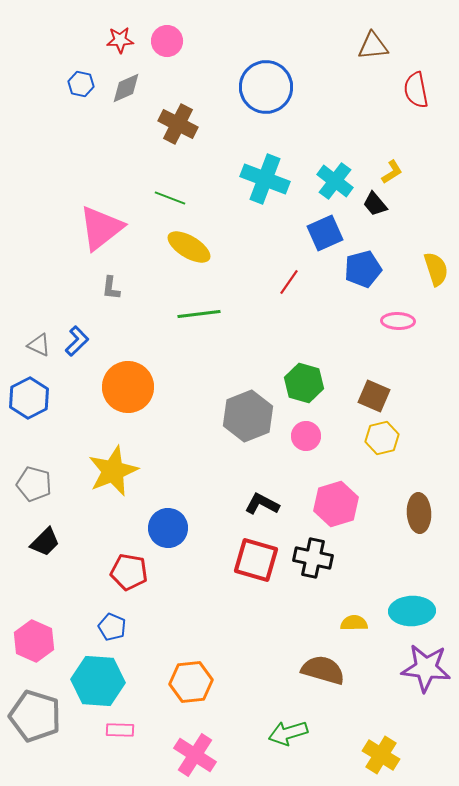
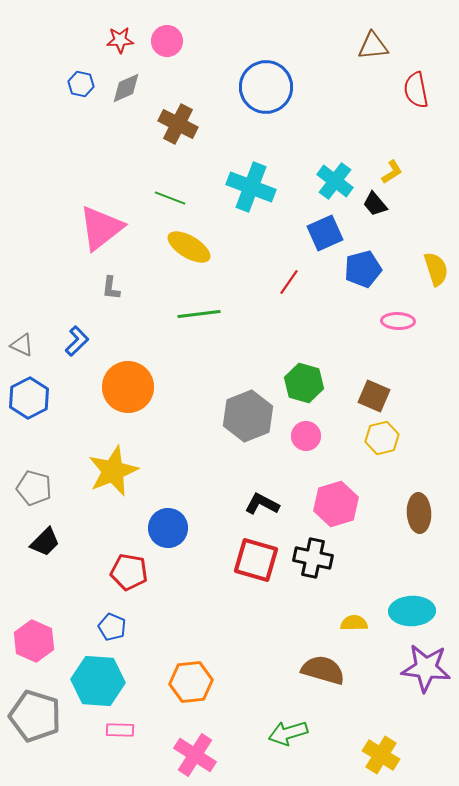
cyan cross at (265, 179): moved 14 px left, 8 px down
gray triangle at (39, 345): moved 17 px left
gray pentagon at (34, 484): moved 4 px down
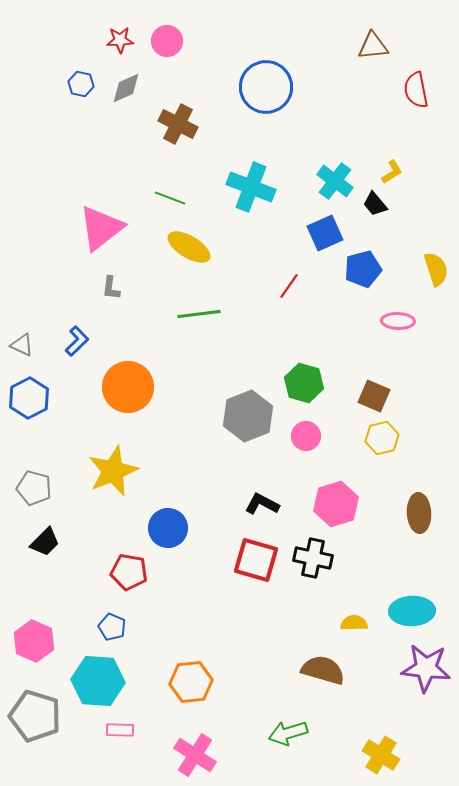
red line at (289, 282): moved 4 px down
